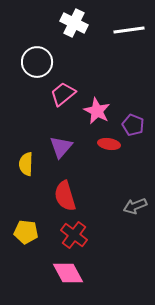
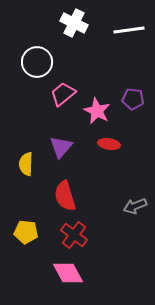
purple pentagon: moved 26 px up; rotated 15 degrees counterclockwise
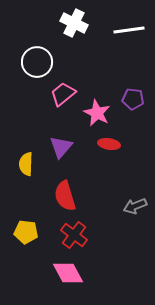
pink star: moved 2 px down
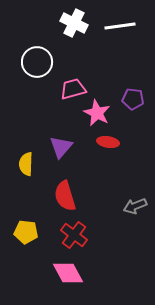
white line: moved 9 px left, 4 px up
pink trapezoid: moved 10 px right, 5 px up; rotated 24 degrees clockwise
red ellipse: moved 1 px left, 2 px up
